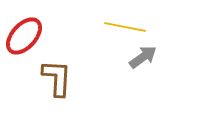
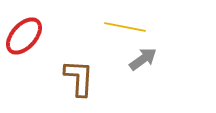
gray arrow: moved 2 px down
brown L-shape: moved 22 px right
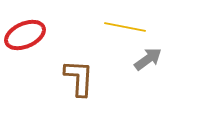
red ellipse: moved 1 px right, 1 px up; rotated 24 degrees clockwise
gray arrow: moved 5 px right
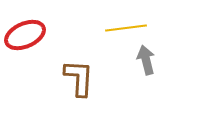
yellow line: moved 1 px right, 1 px down; rotated 18 degrees counterclockwise
gray arrow: moved 2 px left, 1 px down; rotated 68 degrees counterclockwise
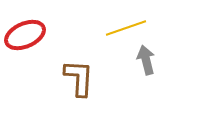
yellow line: rotated 12 degrees counterclockwise
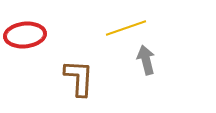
red ellipse: rotated 18 degrees clockwise
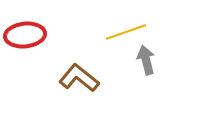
yellow line: moved 4 px down
brown L-shape: rotated 54 degrees counterclockwise
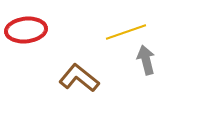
red ellipse: moved 1 px right, 5 px up
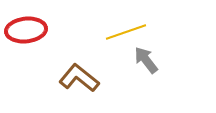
gray arrow: rotated 24 degrees counterclockwise
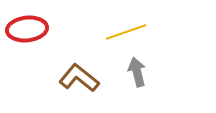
red ellipse: moved 1 px right, 1 px up
gray arrow: moved 9 px left, 12 px down; rotated 24 degrees clockwise
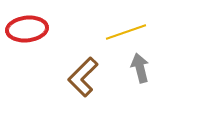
gray arrow: moved 3 px right, 4 px up
brown L-shape: moved 4 px right, 1 px up; rotated 84 degrees counterclockwise
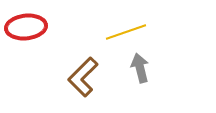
red ellipse: moved 1 px left, 2 px up
